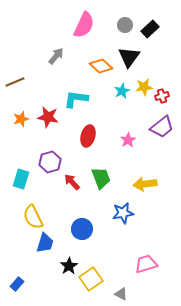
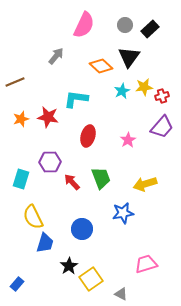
purple trapezoid: rotated 10 degrees counterclockwise
purple hexagon: rotated 15 degrees clockwise
yellow arrow: rotated 10 degrees counterclockwise
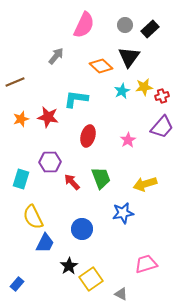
blue trapezoid: rotated 10 degrees clockwise
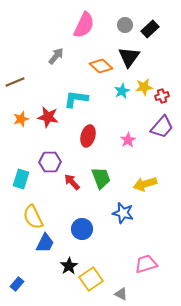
blue star: rotated 25 degrees clockwise
